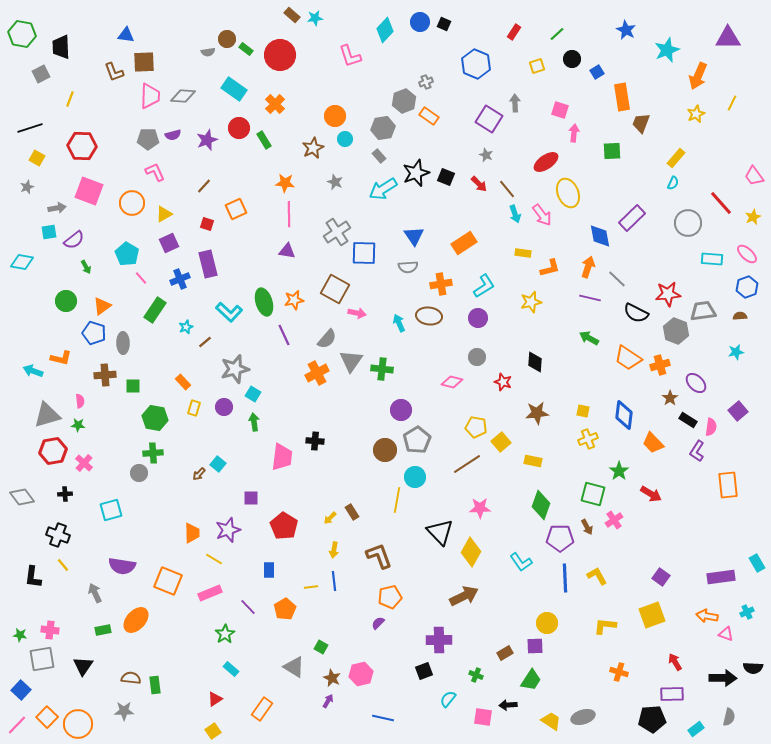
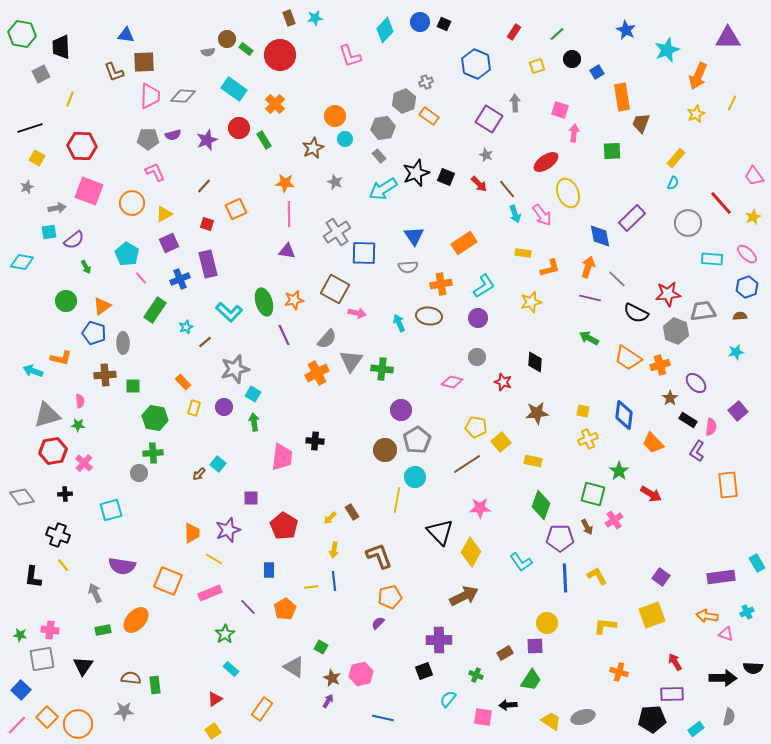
brown rectangle at (292, 15): moved 3 px left, 3 px down; rotated 28 degrees clockwise
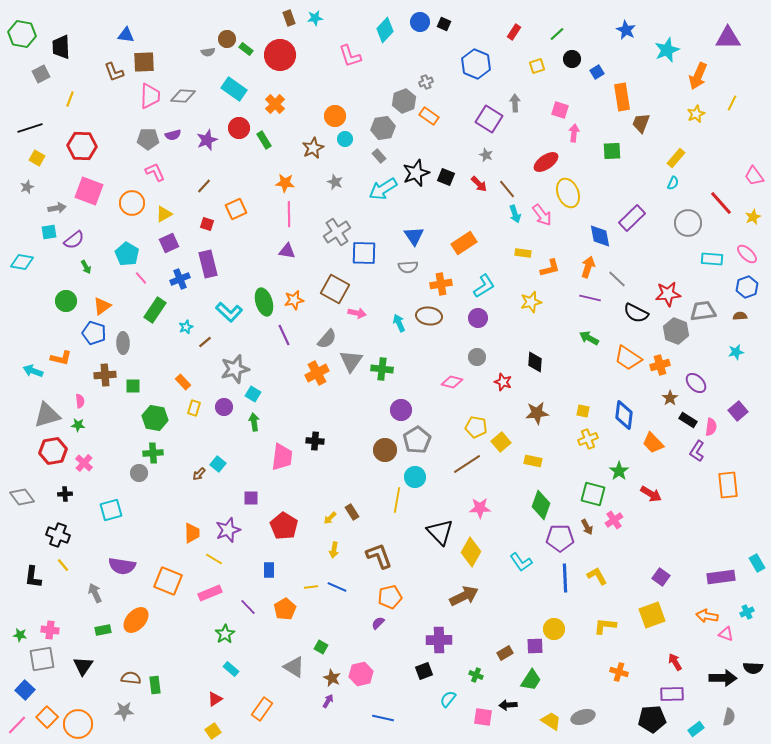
blue line at (334, 581): moved 3 px right, 6 px down; rotated 60 degrees counterclockwise
yellow circle at (547, 623): moved 7 px right, 6 px down
blue square at (21, 690): moved 4 px right
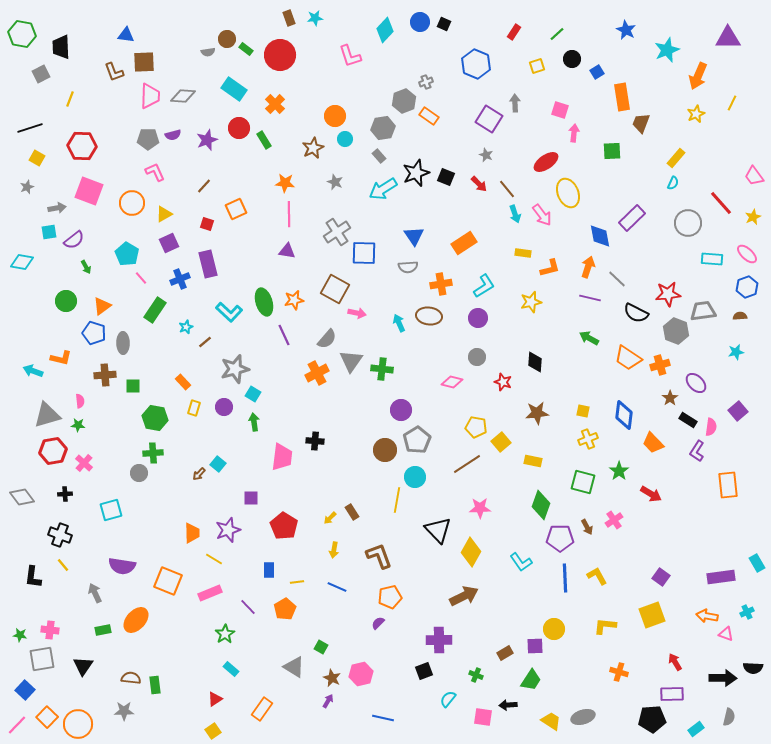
green square at (593, 494): moved 10 px left, 12 px up
black triangle at (440, 532): moved 2 px left, 2 px up
black cross at (58, 535): moved 2 px right
yellow line at (311, 587): moved 14 px left, 5 px up
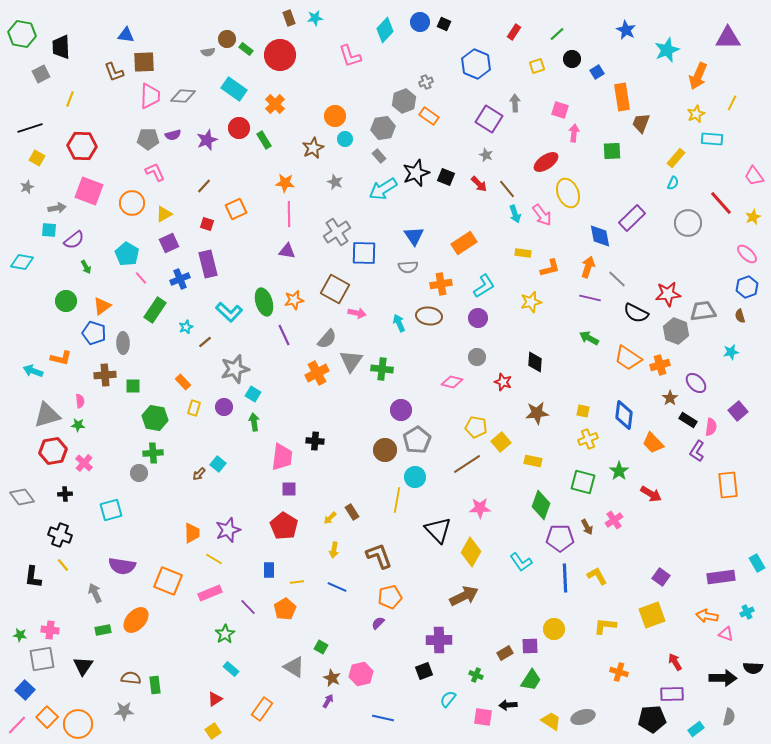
cyan square at (49, 232): moved 2 px up; rotated 14 degrees clockwise
cyan rectangle at (712, 259): moved 120 px up
brown semicircle at (740, 316): rotated 104 degrees counterclockwise
cyan star at (736, 352): moved 5 px left
purple square at (251, 498): moved 38 px right, 9 px up
purple square at (535, 646): moved 5 px left
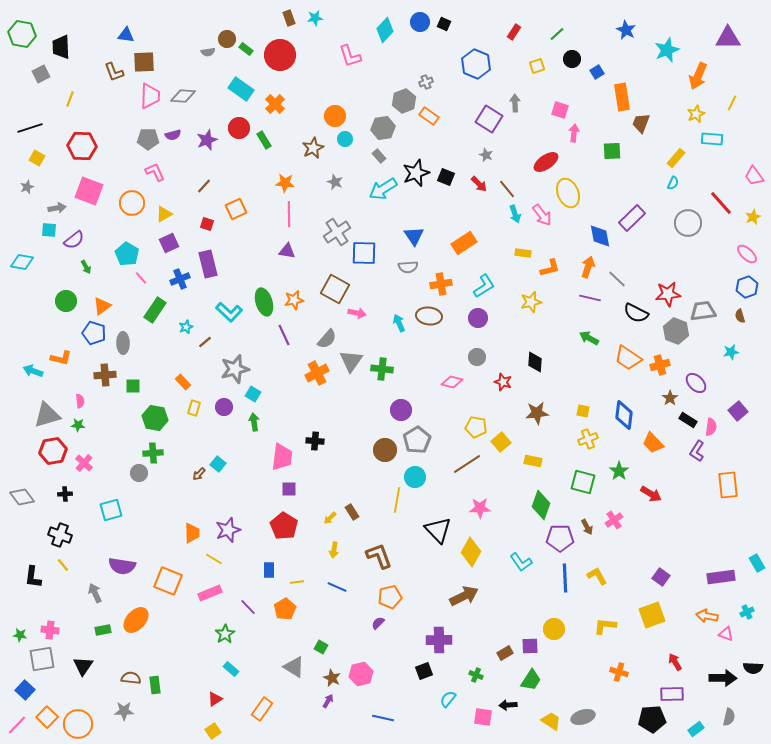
cyan rectangle at (234, 89): moved 7 px right
